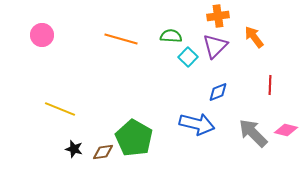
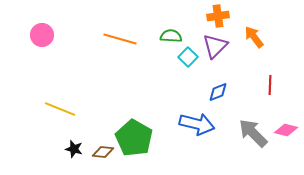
orange line: moved 1 px left
brown diamond: rotated 15 degrees clockwise
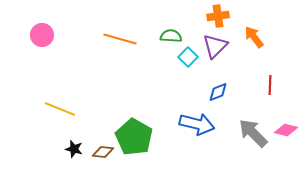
green pentagon: moved 1 px up
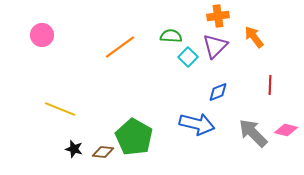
orange line: moved 8 px down; rotated 52 degrees counterclockwise
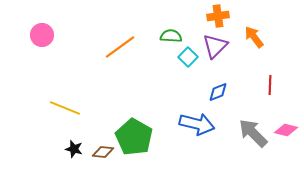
yellow line: moved 5 px right, 1 px up
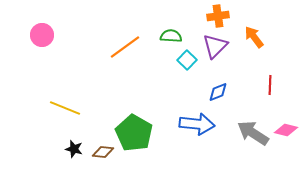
orange line: moved 5 px right
cyan square: moved 1 px left, 3 px down
blue arrow: rotated 8 degrees counterclockwise
gray arrow: rotated 12 degrees counterclockwise
green pentagon: moved 4 px up
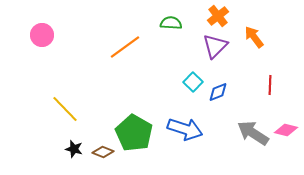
orange cross: rotated 30 degrees counterclockwise
green semicircle: moved 13 px up
cyan square: moved 6 px right, 22 px down
yellow line: moved 1 px down; rotated 24 degrees clockwise
blue arrow: moved 12 px left, 5 px down; rotated 12 degrees clockwise
brown diamond: rotated 15 degrees clockwise
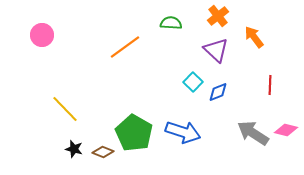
purple triangle: moved 1 px right, 4 px down; rotated 32 degrees counterclockwise
blue arrow: moved 2 px left, 3 px down
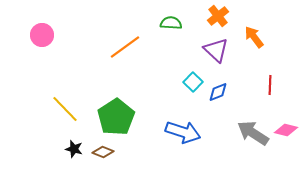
green pentagon: moved 18 px left, 16 px up; rotated 9 degrees clockwise
